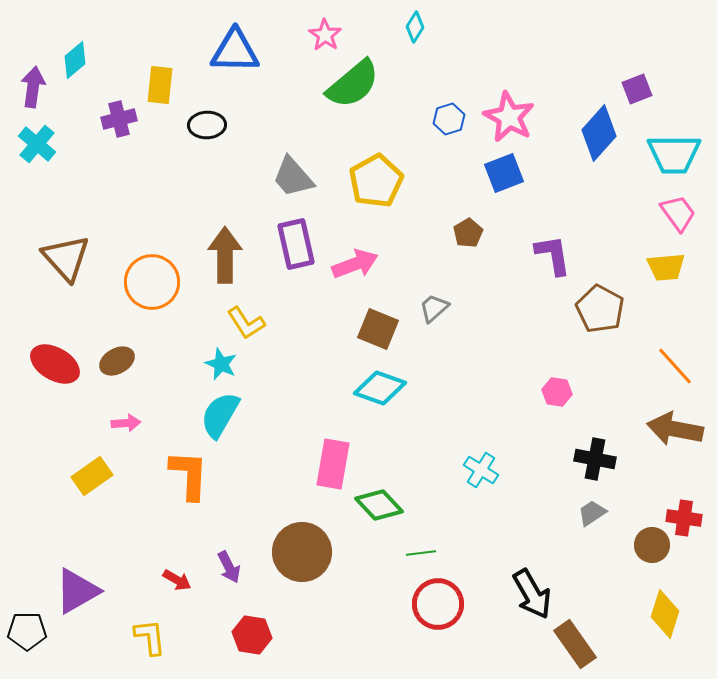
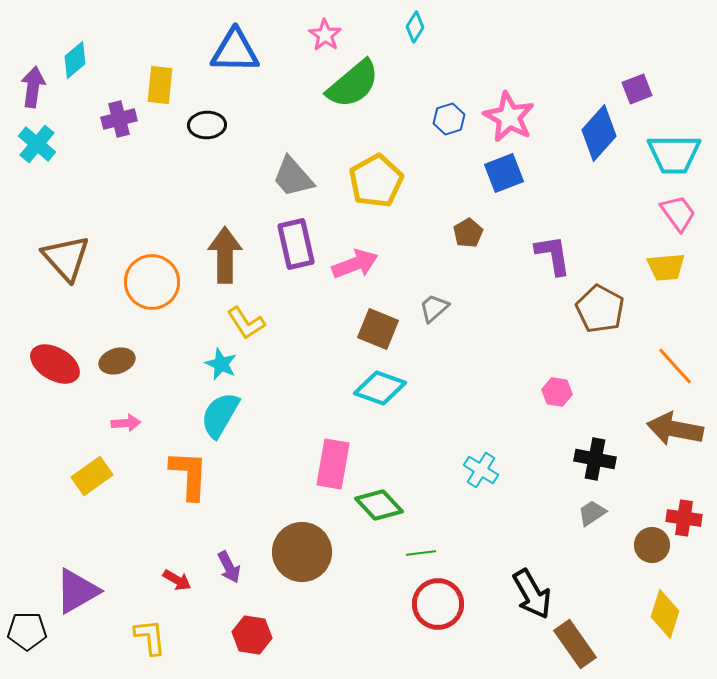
brown ellipse at (117, 361): rotated 12 degrees clockwise
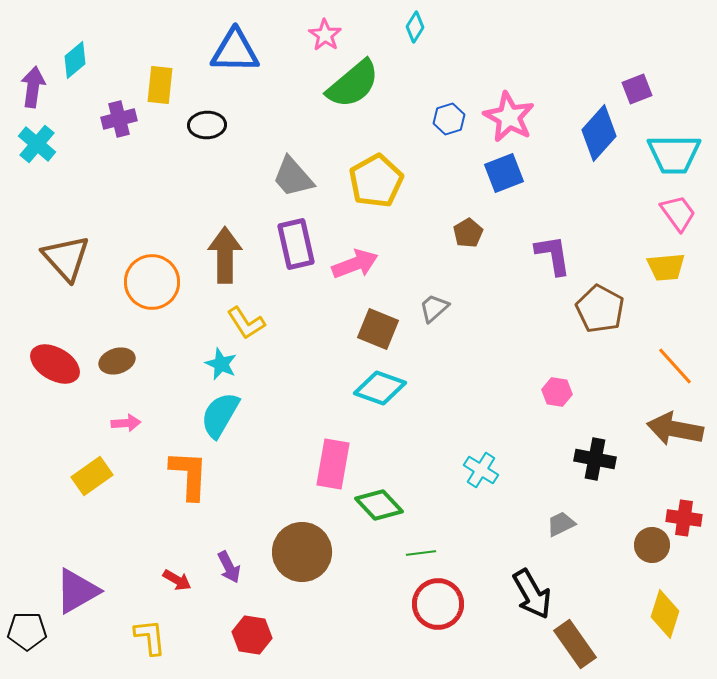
gray trapezoid at (592, 513): moved 31 px left, 11 px down; rotated 8 degrees clockwise
